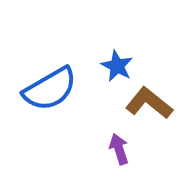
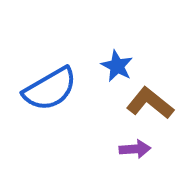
brown L-shape: moved 1 px right
purple arrow: moved 16 px right; rotated 104 degrees clockwise
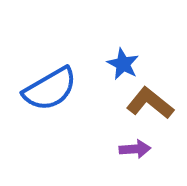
blue star: moved 6 px right, 2 px up
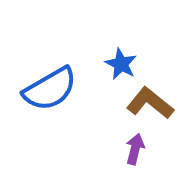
blue star: moved 2 px left
purple arrow: rotated 72 degrees counterclockwise
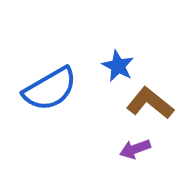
blue star: moved 3 px left, 2 px down
purple arrow: rotated 124 degrees counterclockwise
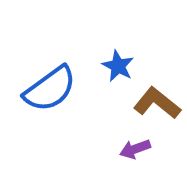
blue semicircle: rotated 6 degrees counterclockwise
brown L-shape: moved 7 px right
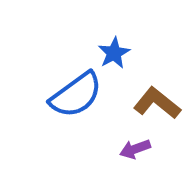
blue star: moved 4 px left, 13 px up; rotated 16 degrees clockwise
blue semicircle: moved 26 px right, 6 px down
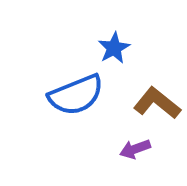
blue star: moved 5 px up
blue semicircle: rotated 14 degrees clockwise
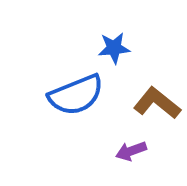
blue star: rotated 24 degrees clockwise
purple arrow: moved 4 px left, 2 px down
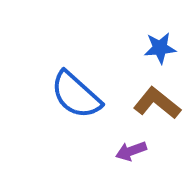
blue star: moved 46 px right
blue semicircle: rotated 64 degrees clockwise
